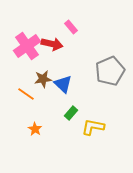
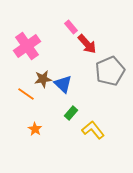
red arrow: moved 35 px right; rotated 35 degrees clockwise
yellow L-shape: moved 3 px down; rotated 40 degrees clockwise
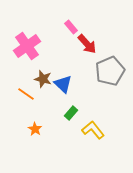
brown star: rotated 24 degrees clockwise
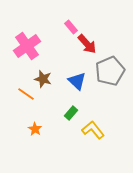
blue triangle: moved 14 px right, 3 px up
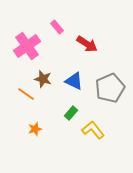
pink rectangle: moved 14 px left
red arrow: rotated 15 degrees counterclockwise
gray pentagon: moved 17 px down
blue triangle: moved 3 px left; rotated 18 degrees counterclockwise
orange star: rotated 24 degrees clockwise
